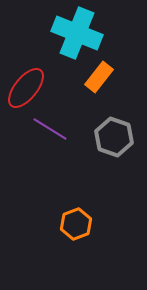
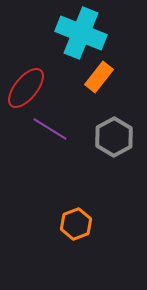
cyan cross: moved 4 px right
gray hexagon: rotated 12 degrees clockwise
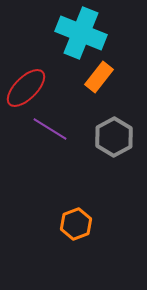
red ellipse: rotated 6 degrees clockwise
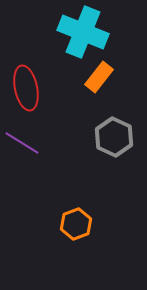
cyan cross: moved 2 px right, 1 px up
red ellipse: rotated 57 degrees counterclockwise
purple line: moved 28 px left, 14 px down
gray hexagon: rotated 6 degrees counterclockwise
